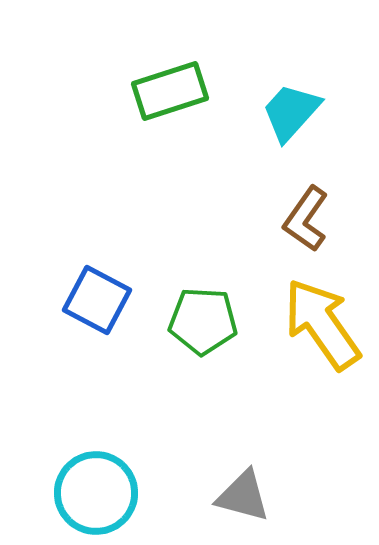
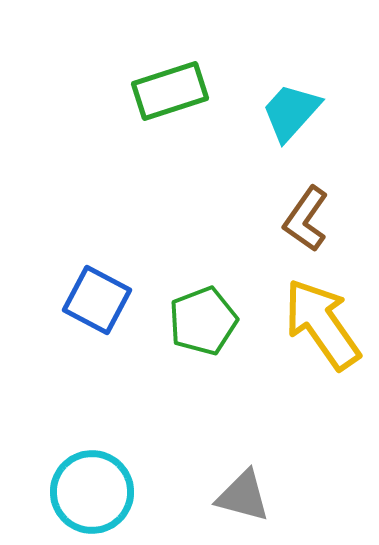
green pentagon: rotated 24 degrees counterclockwise
cyan circle: moved 4 px left, 1 px up
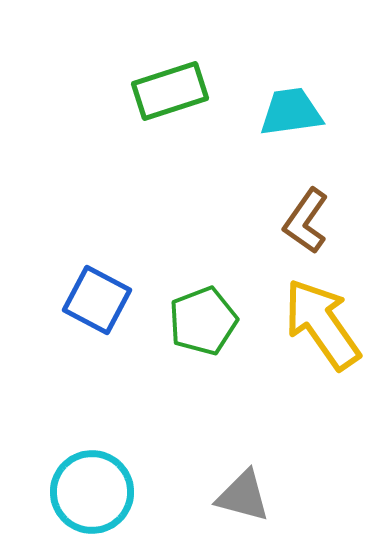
cyan trapezoid: rotated 40 degrees clockwise
brown L-shape: moved 2 px down
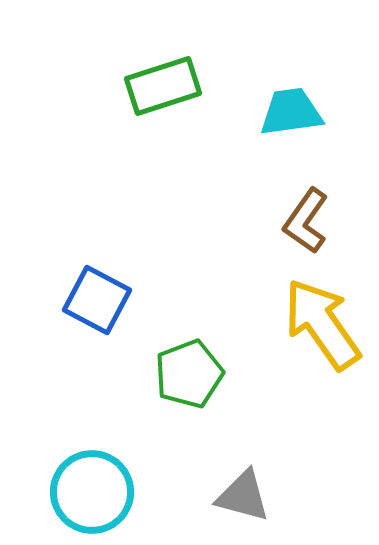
green rectangle: moved 7 px left, 5 px up
green pentagon: moved 14 px left, 53 px down
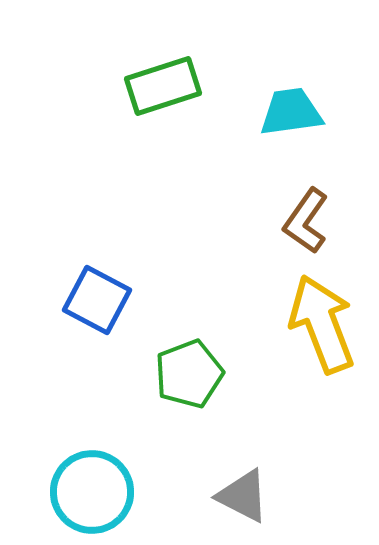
yellow arrow: rotated 14 degrees clockwise
gray triangle: rotated 12 degrees clockwise
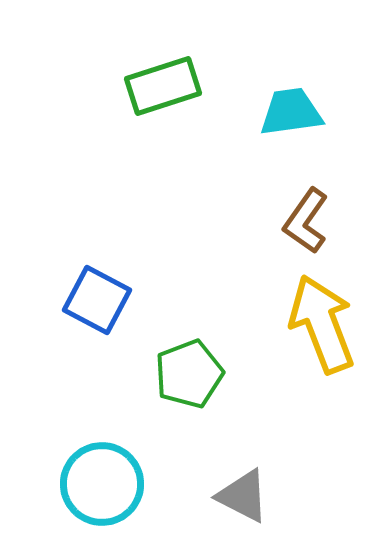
cyan circle: moved 10 px right, 8 px up
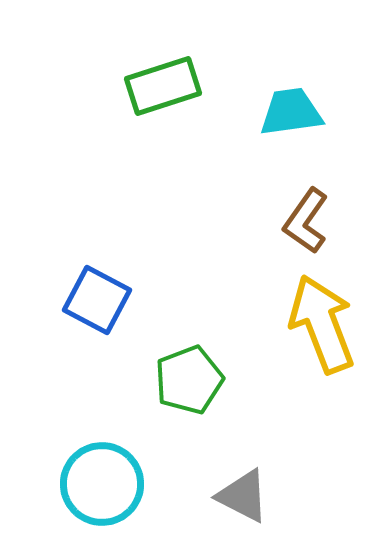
green pentagon: moved 6 px down
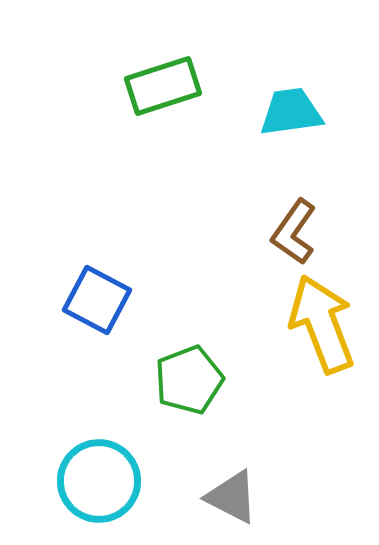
brown L-shape: moved 12 px left, 11 px down
cyan circle: moved 3 px left, 3 px up
gray triangle: moved 11 px left, 1 px down
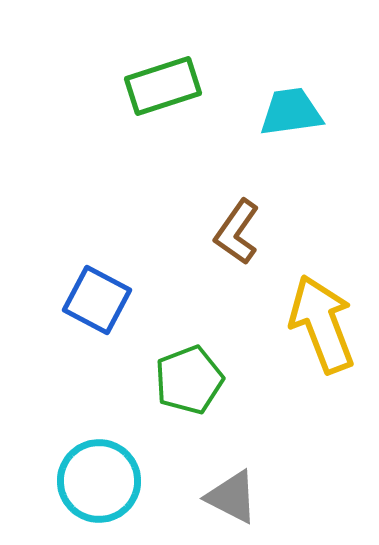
brown L-shape: moved 57 px left
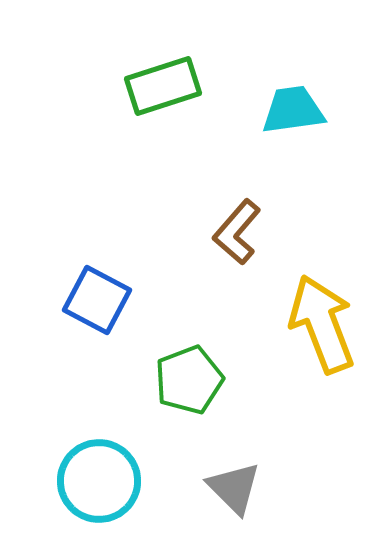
cyan trapezoid: moved 2 px right, 2 px up
brown L-shape: rotated 6 degrees clockwise
gray triangle: moved 2 px right, 9 px up; rotated 18 degrees clockwise
